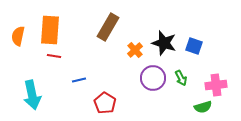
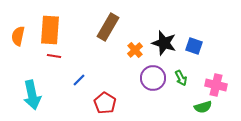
blue line: rotated 32 degrees counterclockwise
pink cross: rotated 20 degrees clockwise
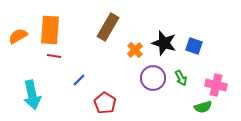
orange semicircle: rotated 48 degrees clockwise
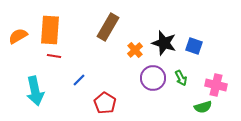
cyan arrow: moved 3 px right, 4 px up
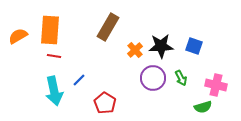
black star: moved 3 px left, 3 px down; rotated 20 degrees counterclockwise
cyan arrow: moved 19 px right
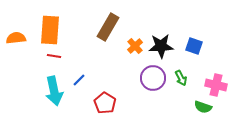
orange semicircle: moved 2 px left, 2 px down; rotated 24 degrees clockwise
orange cross: moved 4 px up
green semicircle: rotated 36 degrees clockwise
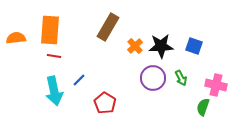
green semicircle: rotated 90 degrees clockwise
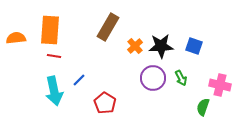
pink cross: moved 4 px right
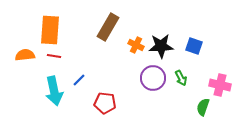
orange semicircle: moved 9 px right, 17 px down
orange cross: moved 1 px right, 1 px up; rotated 21 degrees counterclockwise
red pentagon: rotated 25 degrees counterclockwise
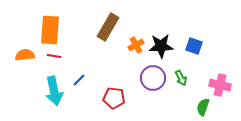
orange cross: rotated 35 degrees clockwise
red pentagon: moved 9 px right, 5 px up
